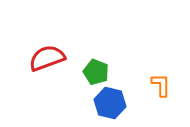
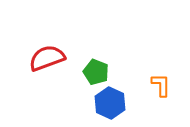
blue hexagon: rotated 12 degrees clockwise
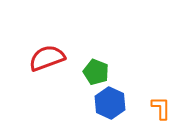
orange L-shape: moved 23 px down
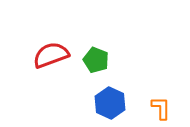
red semicircle: moved 4 px right, 3 px up
green pentagon: moved 12 px up
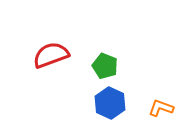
green pentagon: moved 9 px right, 6 px down
orange L-shape: rotated 70 degrees counterclockwise
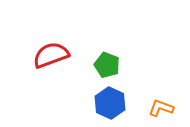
green pentagon: moved 2 px right, 1 px up
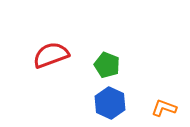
orange L-shape: moved 3 px right
